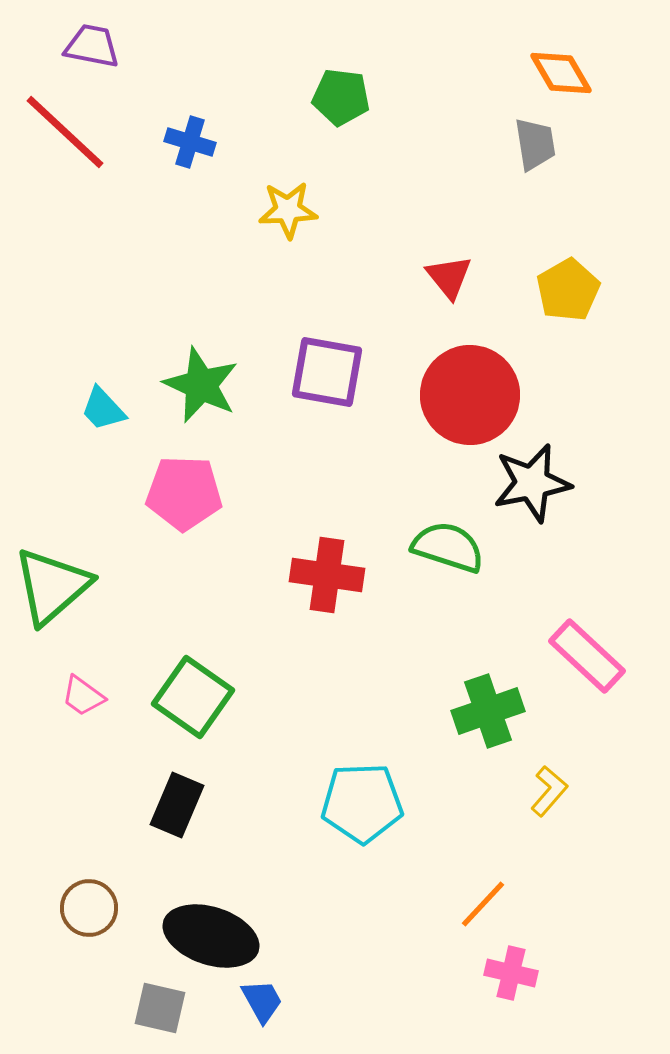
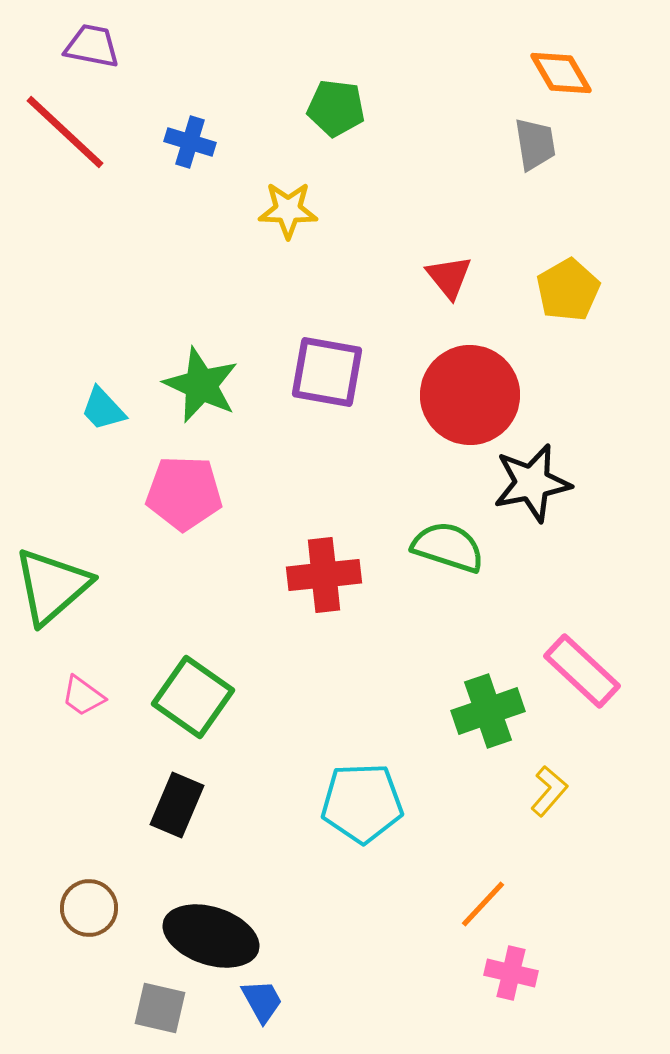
green pentagon: moved 5 px left, 11 px down
yellow star: rotated 4 degrees clockwise
red cross: moved 3 px left; rotated 14 degrees counterclockwise
pink rectangle: moved 5 px left, 15 px down
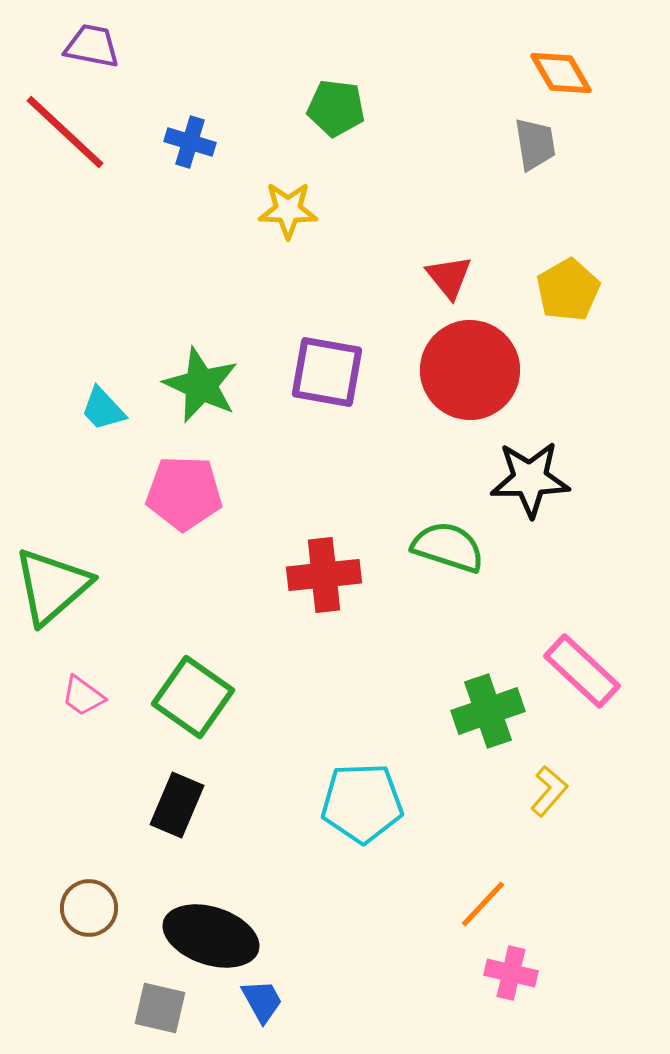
red circle: moved 25 px up
black star: moved 2 px left, 4 px up; rotated 10 degrees clockwise
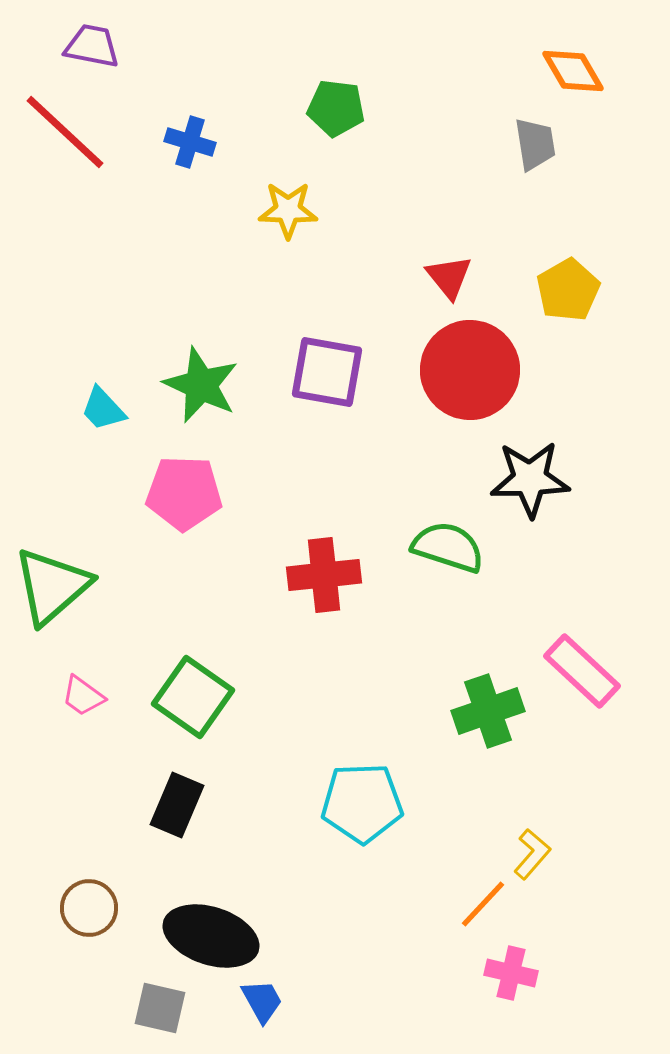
orange diamond: moved 12 px right, 2 px up
yellow L-shape: moved 17 px left, 63 px down
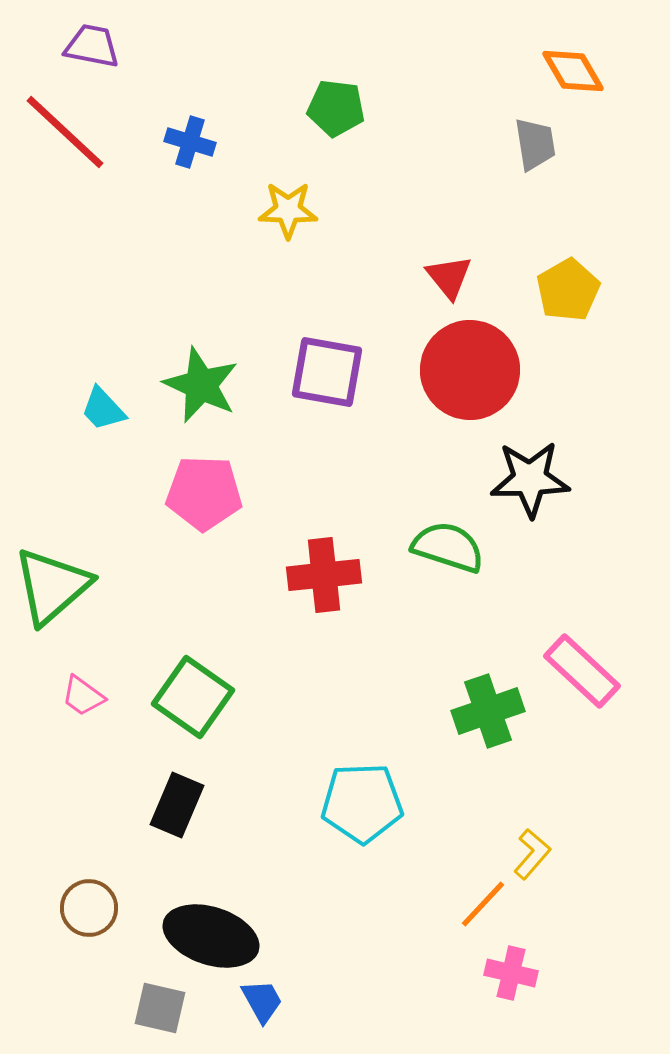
pink pentagon: moved 20 px right
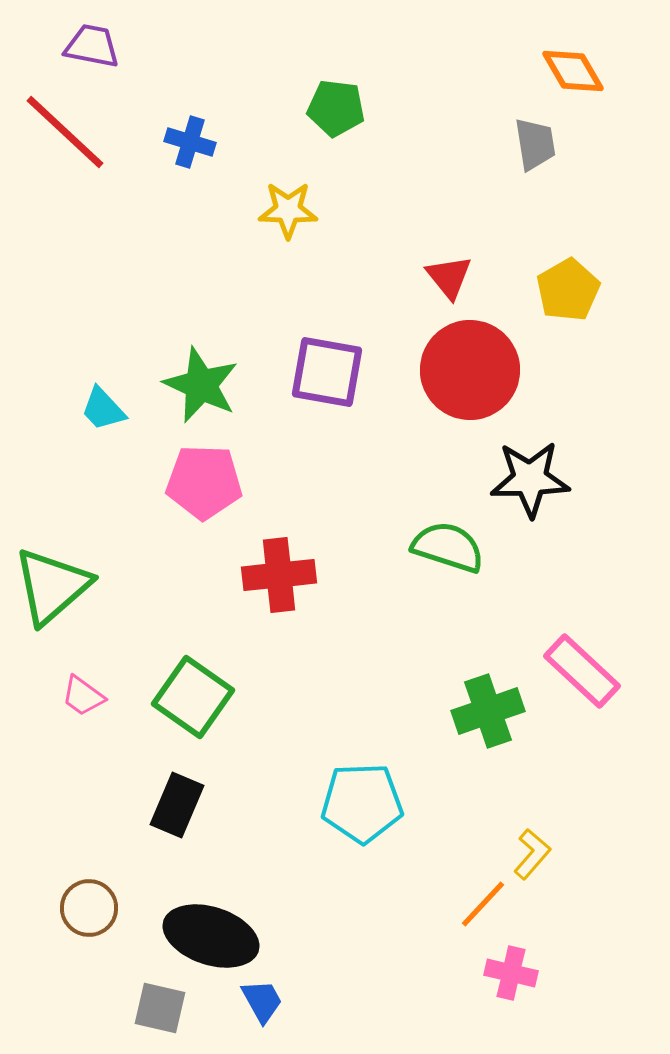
pink pentagon: moved 11 px up
red cross: moved 45 px left
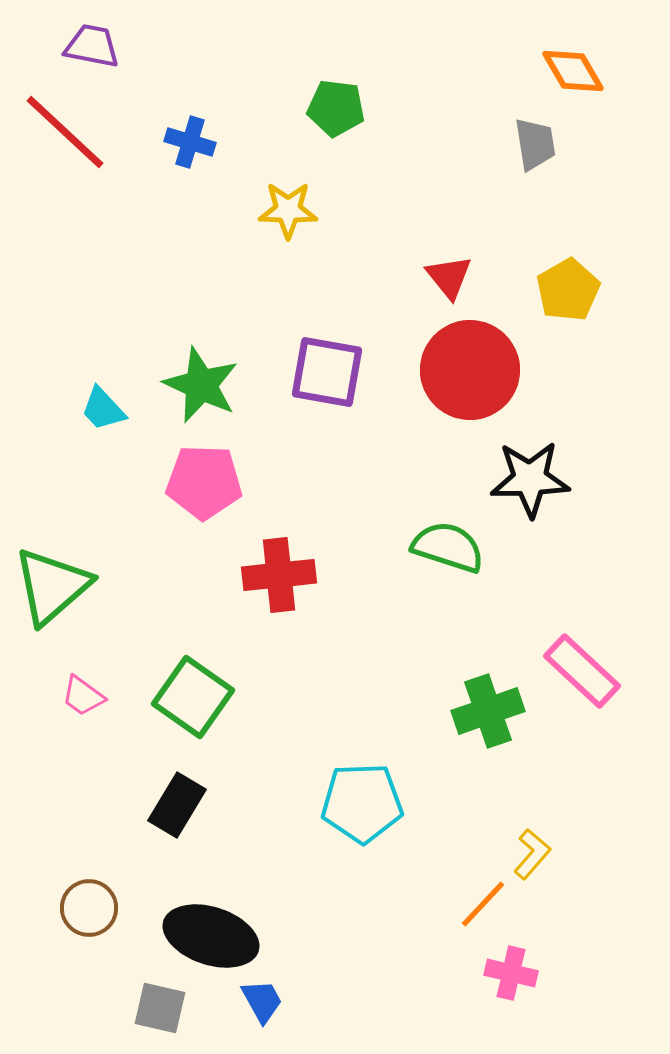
black rectangle: rotated 8 degrees clockwise
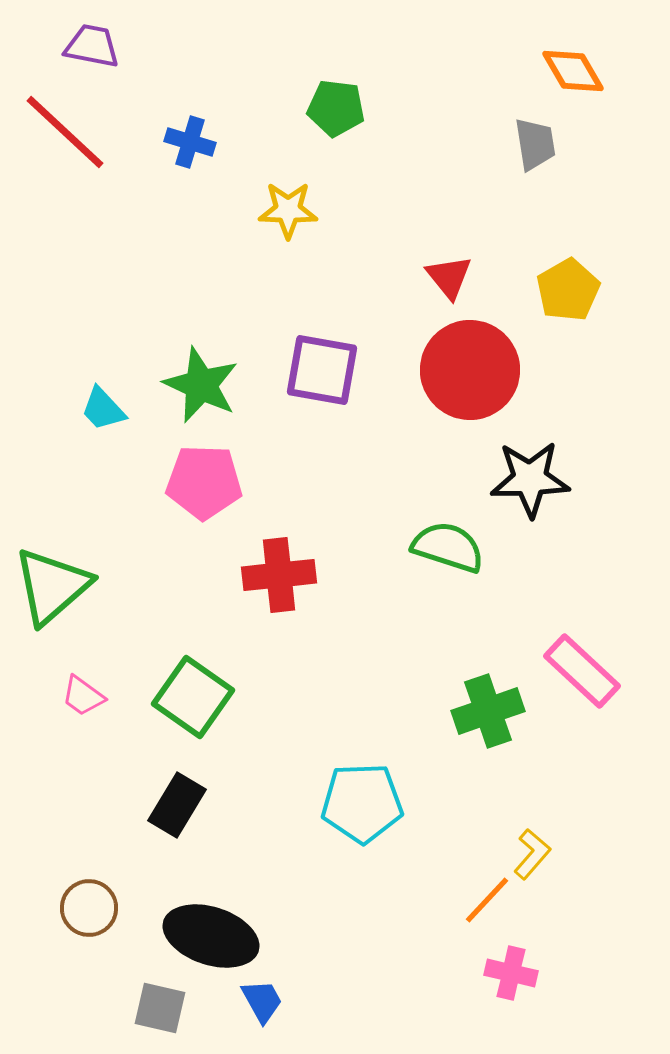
purple square: moved 5 px left, 2 px up
orange line: moved 4 px right, 4 px up
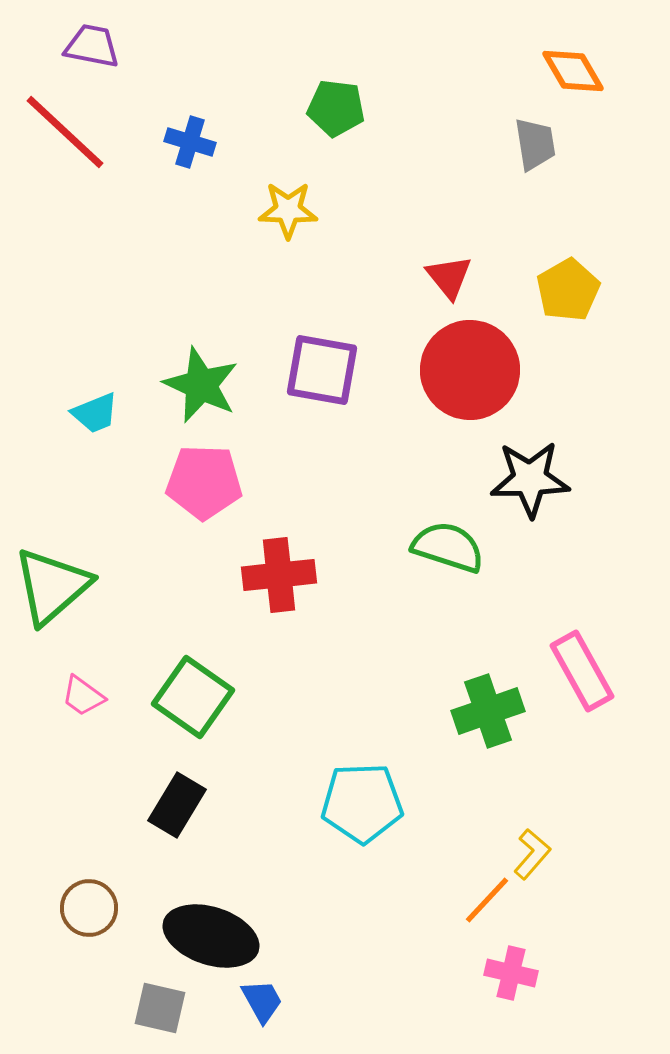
cyan trapezoid: moved 8 px left, 4 px down; rotated 69 degrees counterclockwise
pink rectangle: rotated 18 degrees clockwise
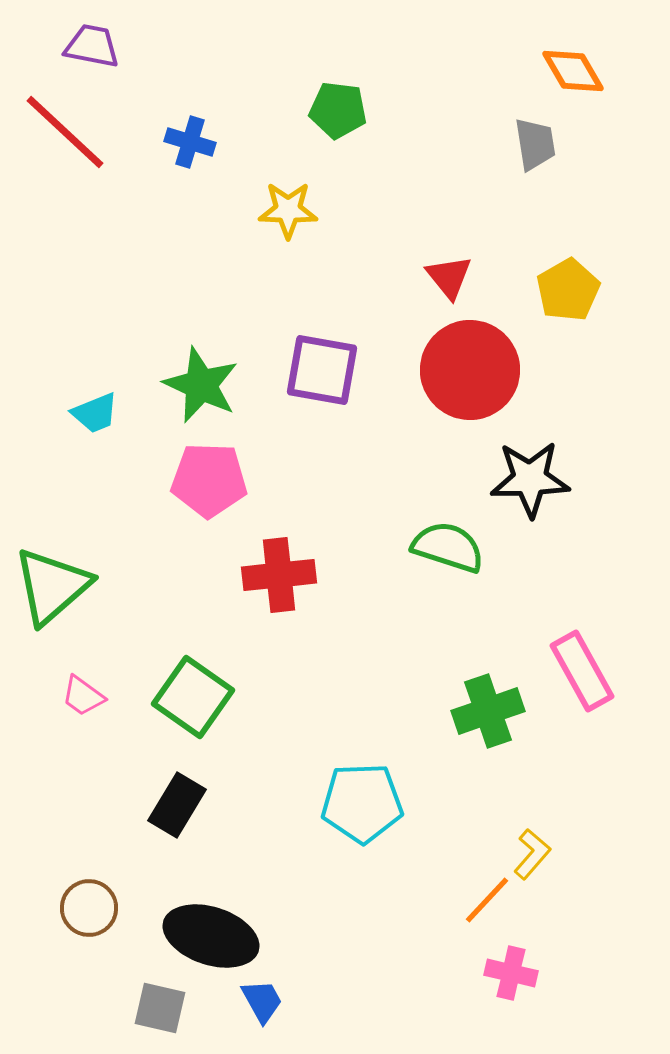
green pentagon: moved 2 px right, 2 px down
pink pentagon: moved 5 px right, 2 px up
